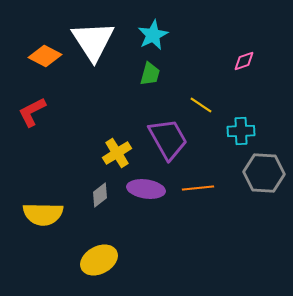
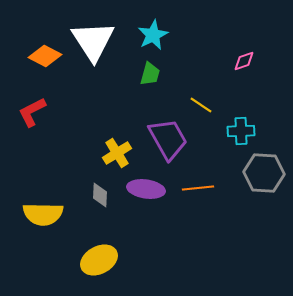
gray diamond: rotated 50 degrees counterclockwise
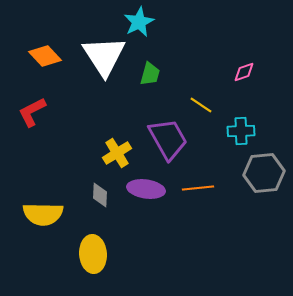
cyan star: moved 14 px left, 13 px up
white triangle: moved 11 px right, 15 px down
orange diamond: rotated 20 degrees clockwise
pink diamond: moved 11 px down
gray hexagon: rotated 9 degrees counterclockwise
yellow ellipse: moved 6 px left, 6 px up; rotated 66 degrees counterclockwise
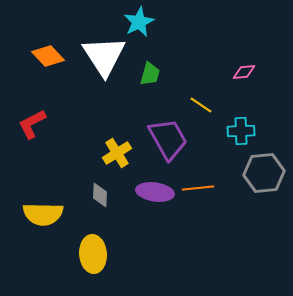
orange diamond: moved 3 px right
pink diamond: rotated 15 degrees clockwise
red L-shape: moved 12 px down
purple ellipse: moved 9 px right, 3 px down
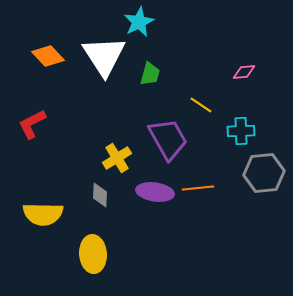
yellow cross: moved 5 px down
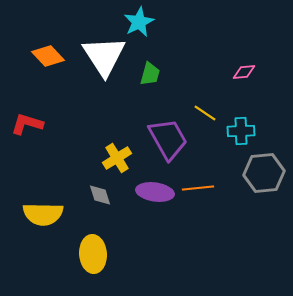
yellow line: moved 4 px right, 8 px down
red L-shape: moved 5 px left; rotated 44 degrees clockwise
gray diamond: rotated 20 degrees counterclockwise
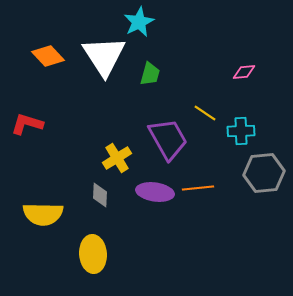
gray diamond: rotated 20 degrees clockwise
